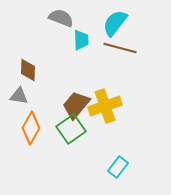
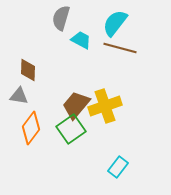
gray semicircle: rotated 95 degrees counterclockwise
cyan trapezoid: rotated 60 degrees counterclockwise
orange diamond: rotated 8 degrees clockwise
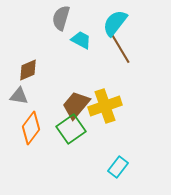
brown line: rotated 44 degrees clockwise
brown diamond: rotated 65 degrees clockwise
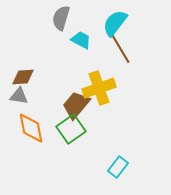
brown diamond: moved 5 px left, 7 px down; rotated 20 degrees clockwise
yellow cross: moved 6 px left, 18 px up
orange diamond: rotated 48 degrees counterclockwise
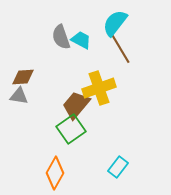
gray semicircle: moved 19 px down; rotated 35 degrees counterclockwise
orange diamond: moved 24 px right, 45 px down; rotated 40 degrees clockwise
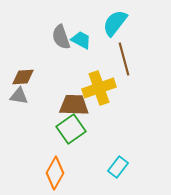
brown line: moved 4 px right, 11 px down; rotated 16 degrees clockwise
brown trapezoid: moved 2 px left; rotated 52 degrees clockwise
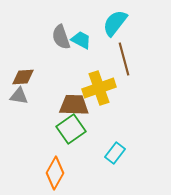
cyan rectangle: moved 3 px left, 14 px up
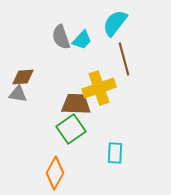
cyan trapezoid: moved 1 px right; rotated 105 degrees clockwise
gray triangle: moved 1 px left, 2 px up
brown trapezoid: moved 2 px right, 1 px up
cyan rectangle: rotated 35 degrees counterclockwise
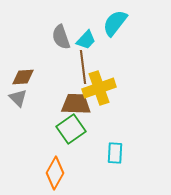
cyan trapezoid: moved 4 px right
brown line: moved 41 px left, 8 px down; rotated 8 degrees clockwise
gray triangle: moved 4 px down; rotated 36 degrees clockwise
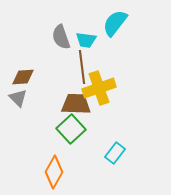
cyan trapezoid: rotated 55 degrees clockwise
brown line: moved 1 px left
green square: rotated 8 degrees counterclockwise
cyan rectangle: rotated 35 degrees clockwise
orange diamond: moved 1 px left, 1 px up
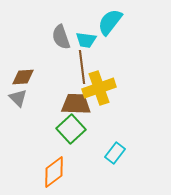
cyan semicircle: moved 5 px left, 1 px up
orange diamond: rotated 24 degrees clockwise
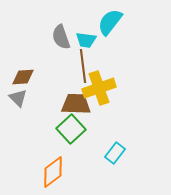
brown line: moved 1 px right, 1 px up
orange diamond: moved 1 px left
